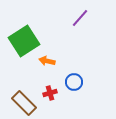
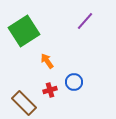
purple line: moved 5 px right, 3 px down
green square: moved 10 px up
orange arrow: rotated 42 degrees clockwise
red cross: moved 3 px up
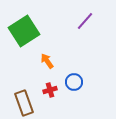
brown rectangle: rotated 25 degrees clockwise
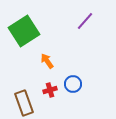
blue circle: moved 1 px left, 2 px down
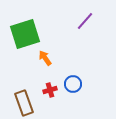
green square: moved 1 px right, 3 px down; rotated 16 degrees clockwise
orange arrow: moved 2 px left, 3 px up
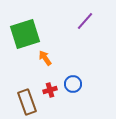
brown rectangle: moved 3 px right, 1 px up
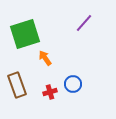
purple line: moved 1 px left, 2 px down
red cross: moved 2 px down
brown rectangle: moved 10 px left, 17 px up
